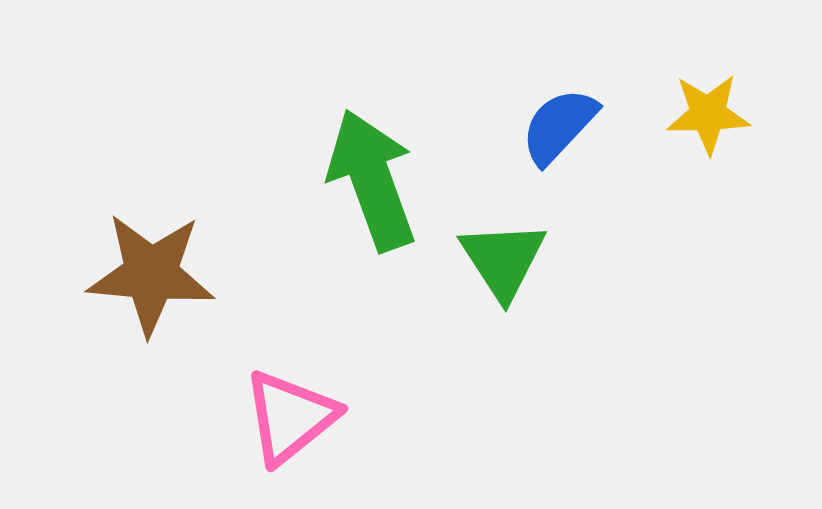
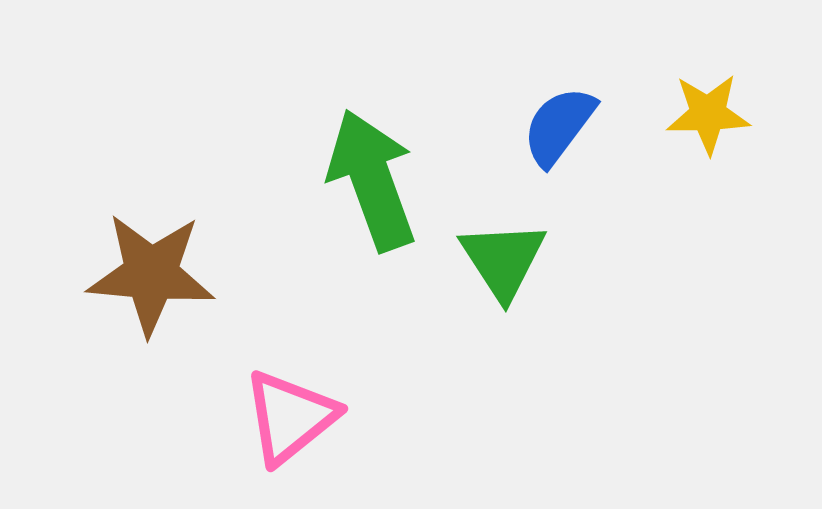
blue semicircle: rotated 6 degrees counterclockwise
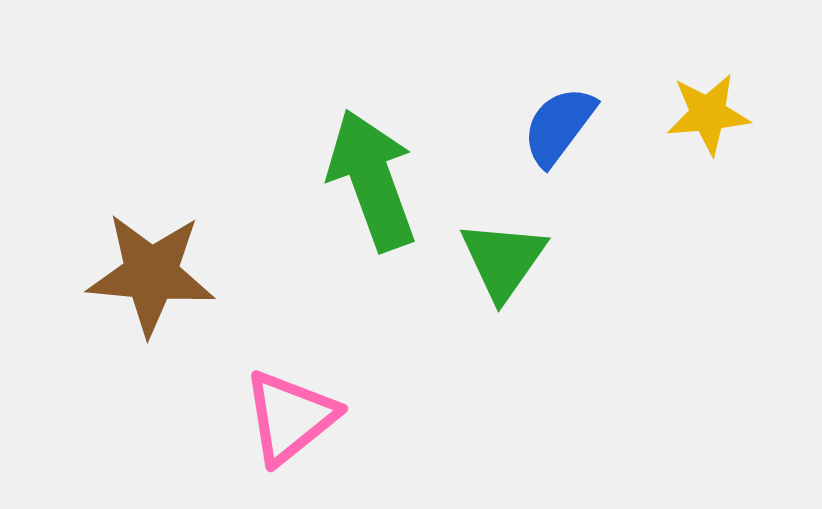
yellow star: rotated 4 degrees counterclockwise
green triangle: rotated 8 degrees clockwise
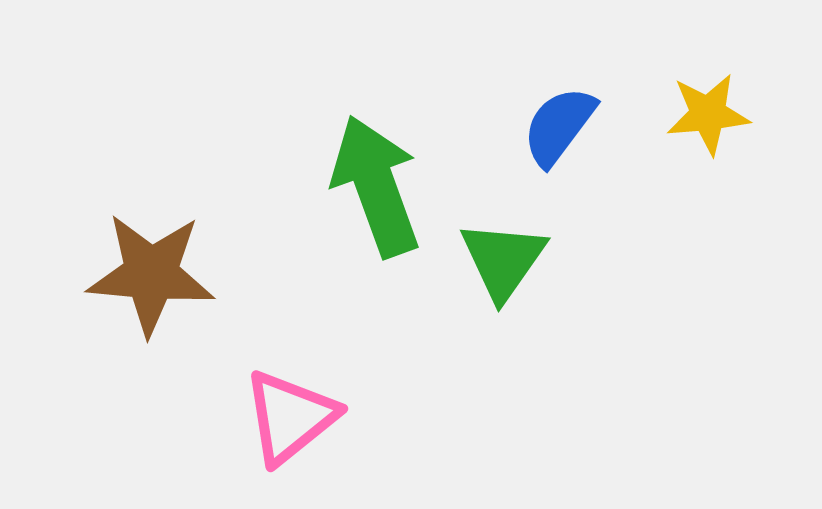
green arrow: moved 4 px right, 6 px down
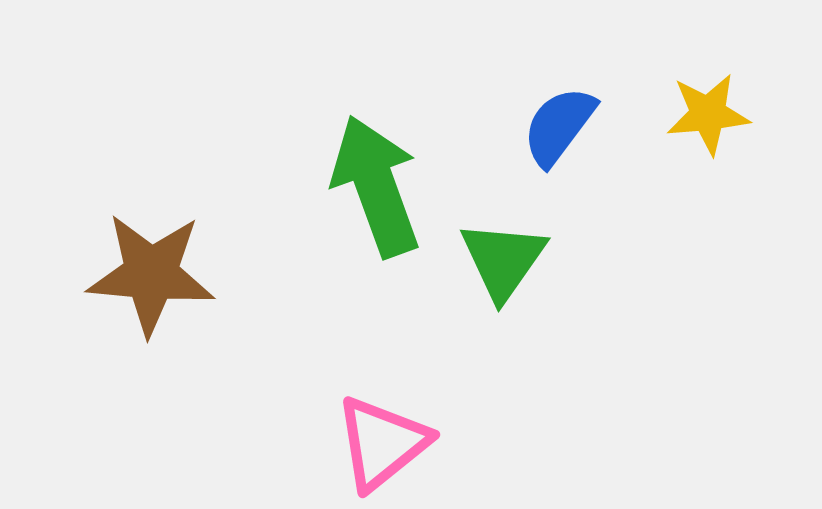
pink triangle: moved 92 px right, 26 px down
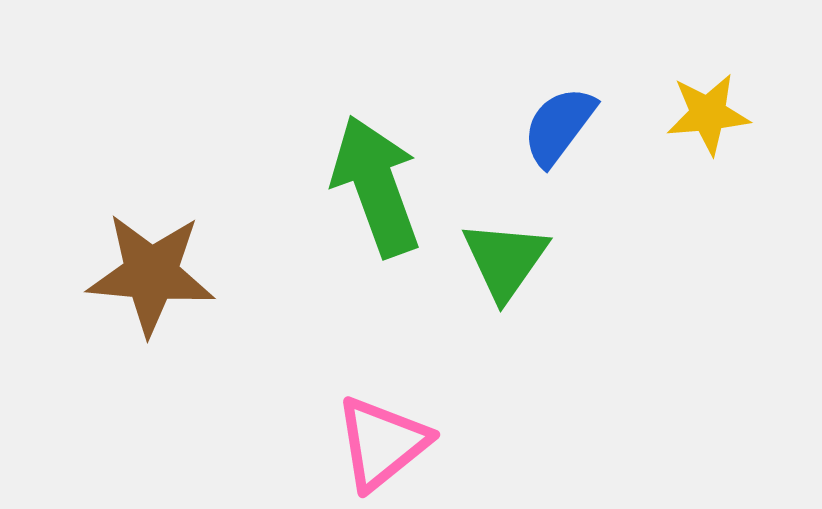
green triangle: moved 2 px right
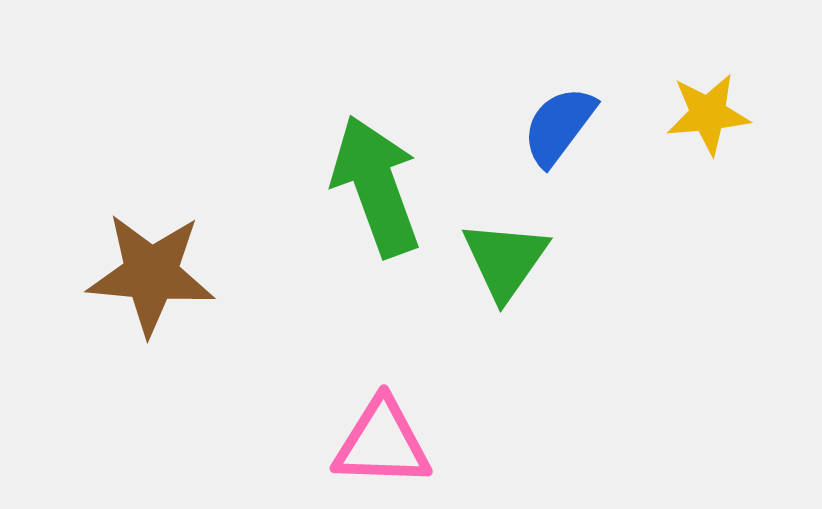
pink triangle: rotated 41 degrees clockwise
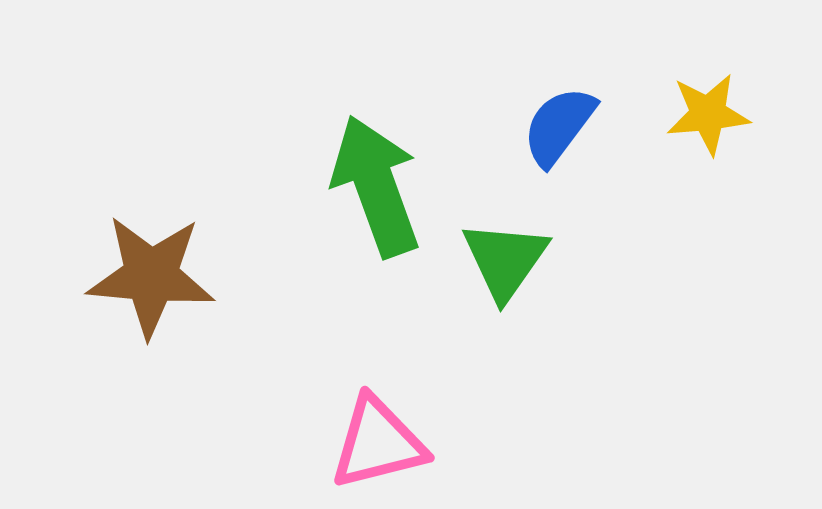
brown star: moved 2 px down
pink triangle: moved 4 px left; rotated 16 degrees counterclockwise
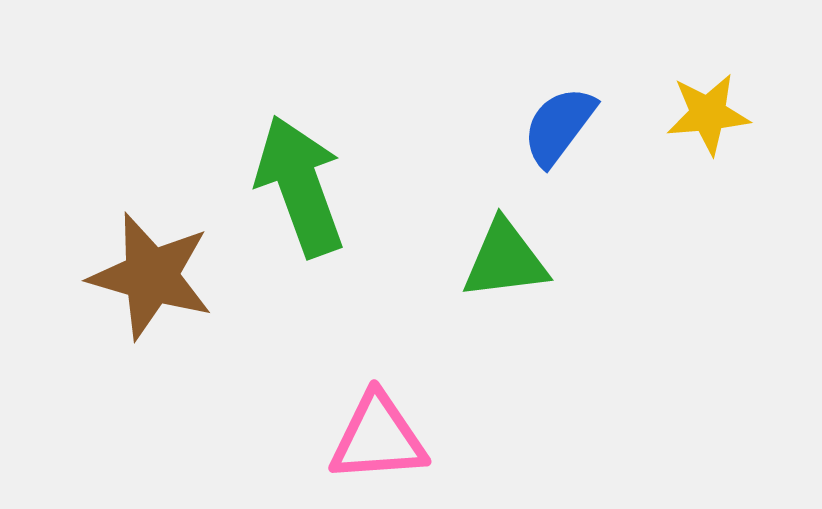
green arrow: moved 76 px left
green triangle: rotated 48 degrees clockwise
brown star: rotated 11 degrees clockwise
pink triangle: moved 5 px up; rotated 10 degrees clockwise
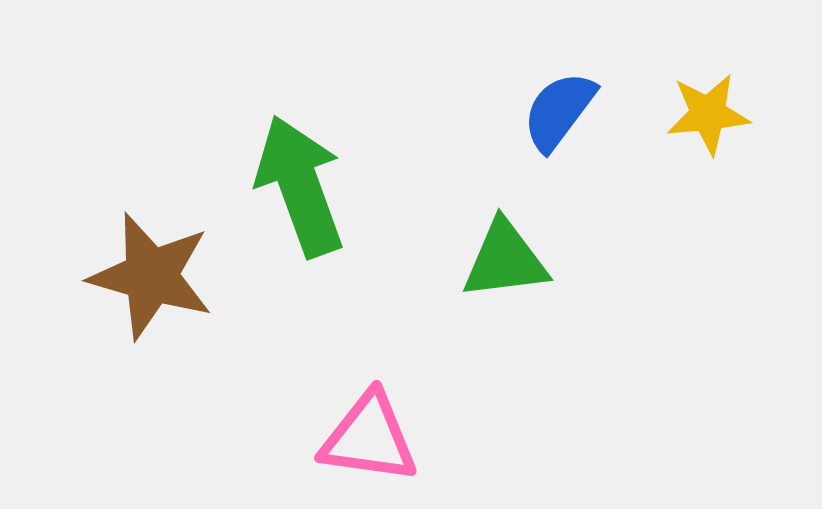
blue semicircle: moved 15 px up
pink triangle: moved 9 px left; rotated 12 degrees clockwise
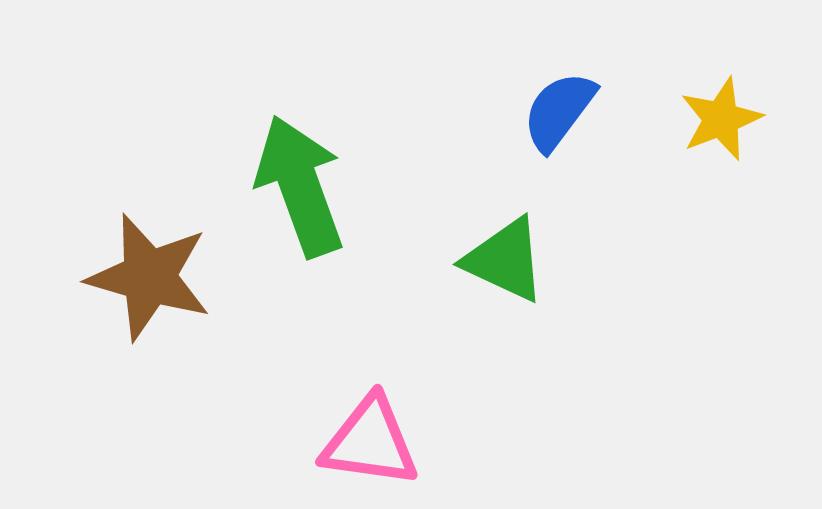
yellow star: moved 13 px right, 5 px down; rotated 16 degrees counterclockwise
green triangle: rotated 32 degrees clockwise
brown star: moved 2 px left, 1 px down
pink triangle: moved 1 px right, 4 px down
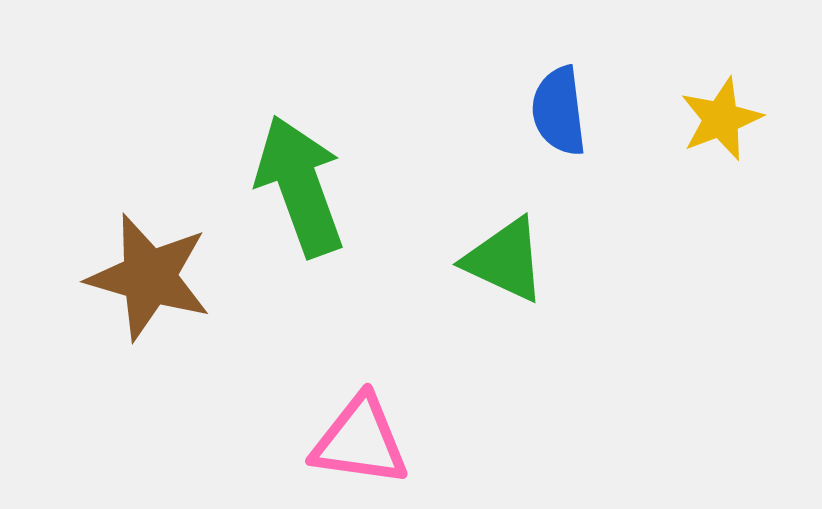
blue semicircle: rotated 44 degrees counterclockwise
pink triangle: moved 10 px left, 1 px up
